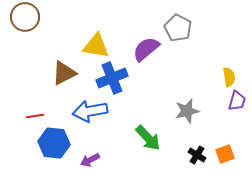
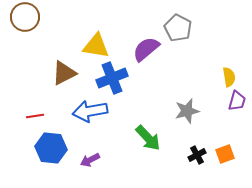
blue hexagon: moved 3 px left, 5 px down
black cross: rotated 30 degrees clockwise
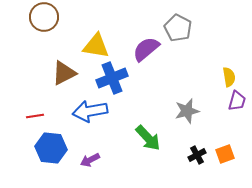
brown circle: moved 19 px right
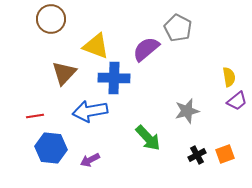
brown circle: moved 7 px right, 2 px down
yellow triangle: rotated 12 degrees clockwise
brown triangle: rotated 20 degrees counterclockwise
blue cross: moved 2 px right; rotated 24 degrees clockwise
purple trapezoid: rotated 35 degrees clockwise
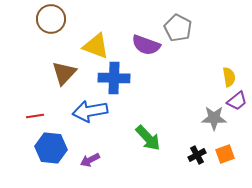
purple semicircle: moved 4 px up; rotated 120 degrees counterclockwise
gray star: moved 27 px right, 7 px down; rotated 15 degrees clockwise
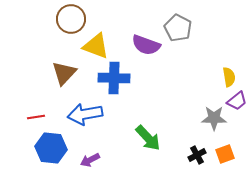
brown circle: moved 20 px right
blue arrow: moved 5 px left, 3 px down
red line: moved 1 px right, 1 px down
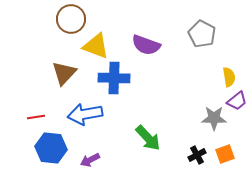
gray pentagon: moved 24 px right, 6 px down
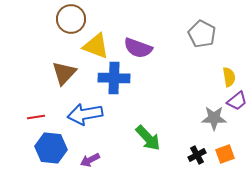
purple semicircle: moved 8 px left, 3 px down
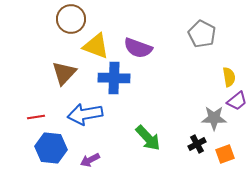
black cross: moved 11 px up
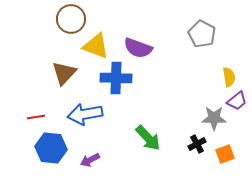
blue cross: moved 2 px right
